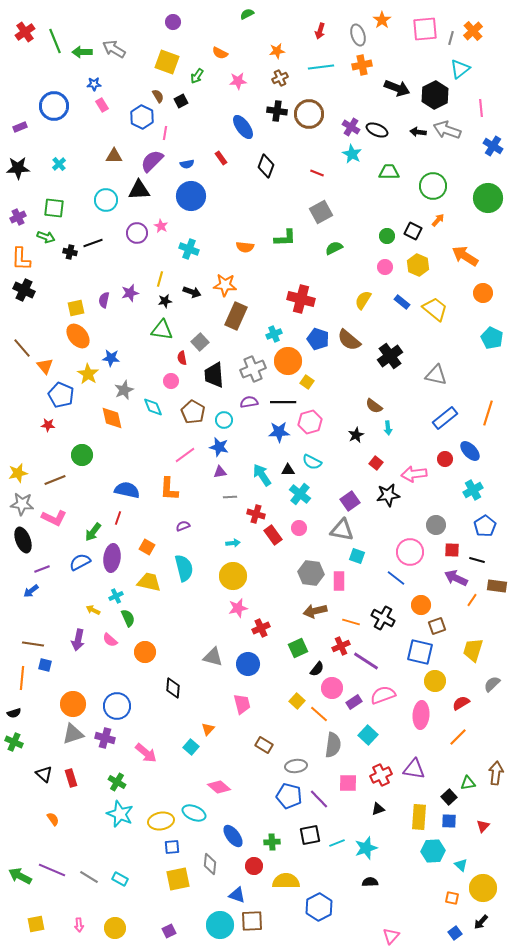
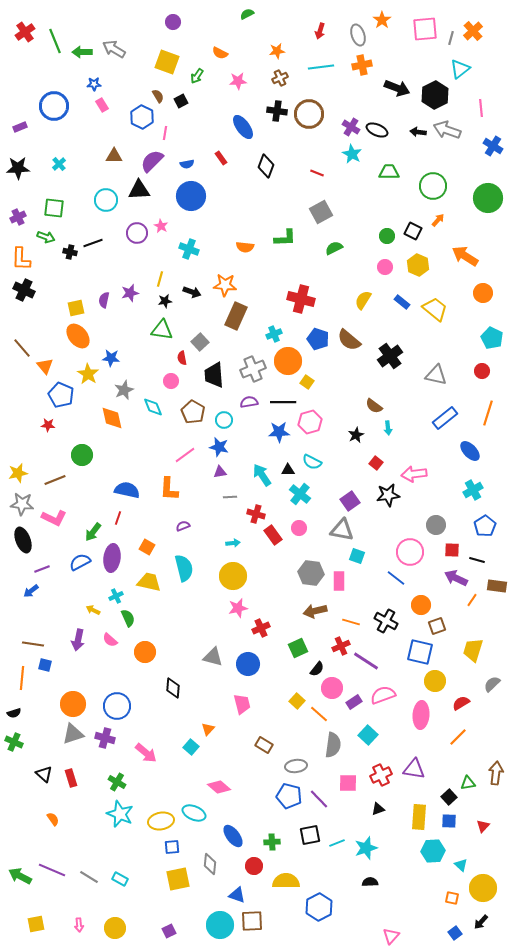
red circle at (445, 459): moved 37 px right, 88 px up
black cross at (383, 618): moved 3 px right, 3 px down
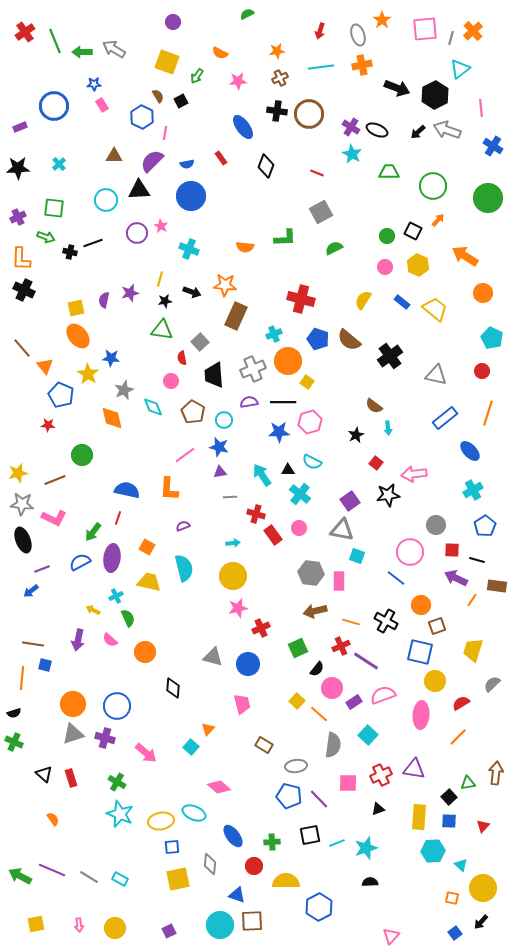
black arrow at (418, 132): rotated 49 degrees counterclockwise
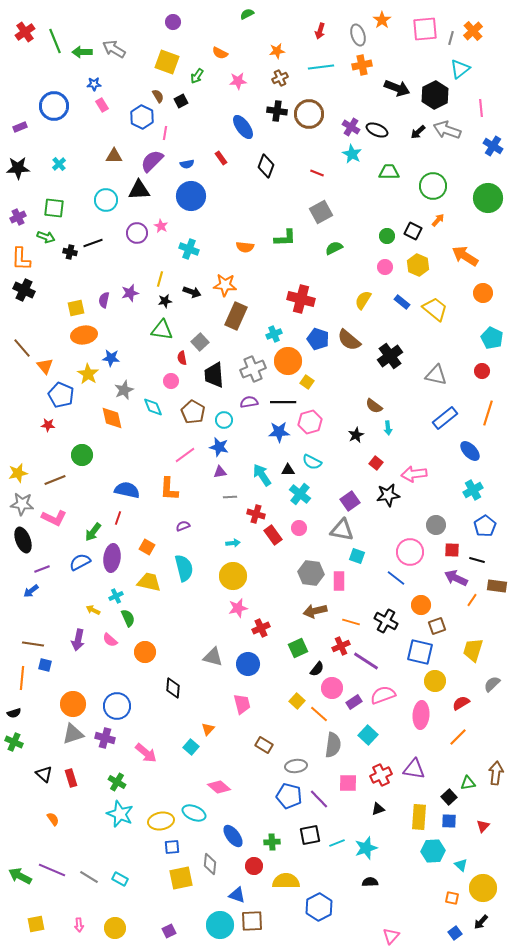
orange ellipse at (78, 336): moved 6 px right, 1 px up; rotated 60 degrees counterclockwise
yellow square at (178, 879): moved 3 px right, 1 px up
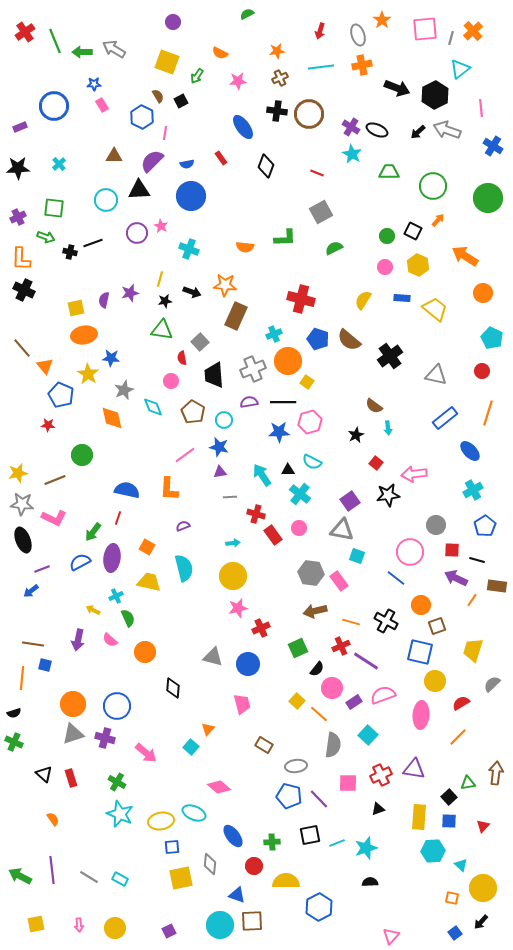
blue rectangle at (402, 302): moved 4 px up; rotated 35 degrees counterclockwise
pink rectangle at (339, 581): rotated 36 degrees counterclockwise
purple line at (52, 870): rotated 60 degrees clockwise
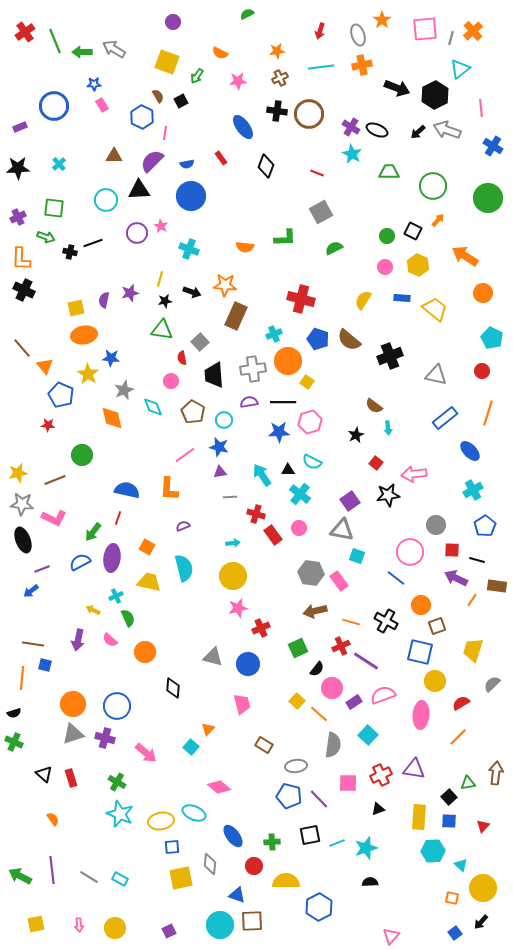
black cross at (390, 356): rotated 15 degrees clockwise
gray cross at (253, 369): rotated 15 degrees clockwise
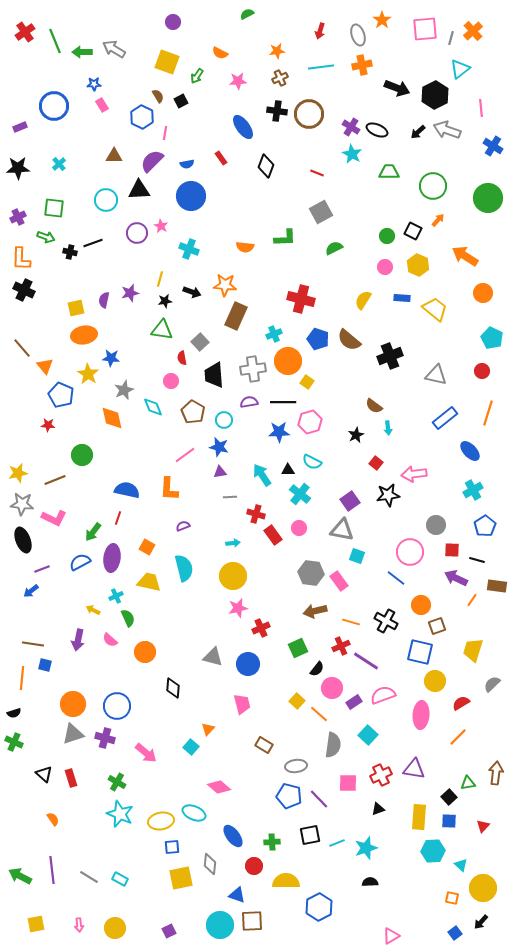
pink triangle at (391, 936): rotated 18 degrees clockwise
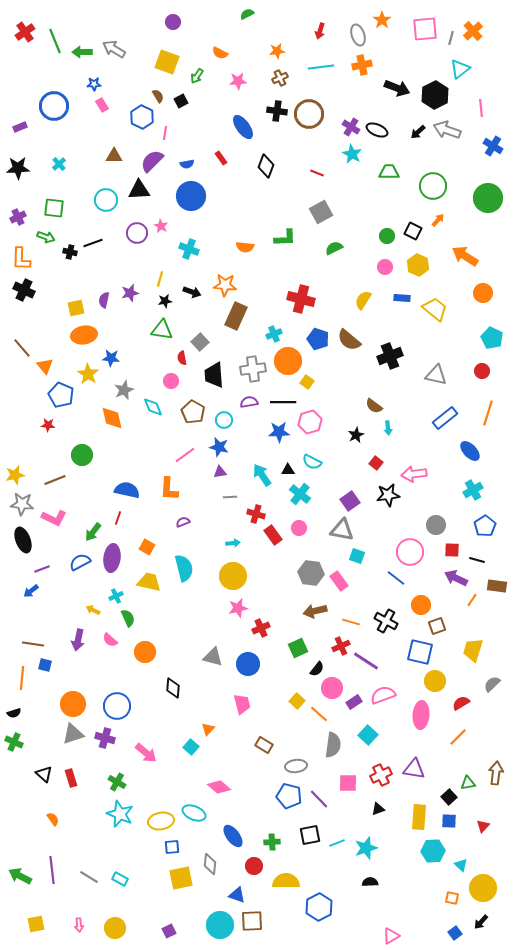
yellow star at (18, 473): moved 3 px left, 2 px down
purple semicircle at (183, 526): moved 4 px up
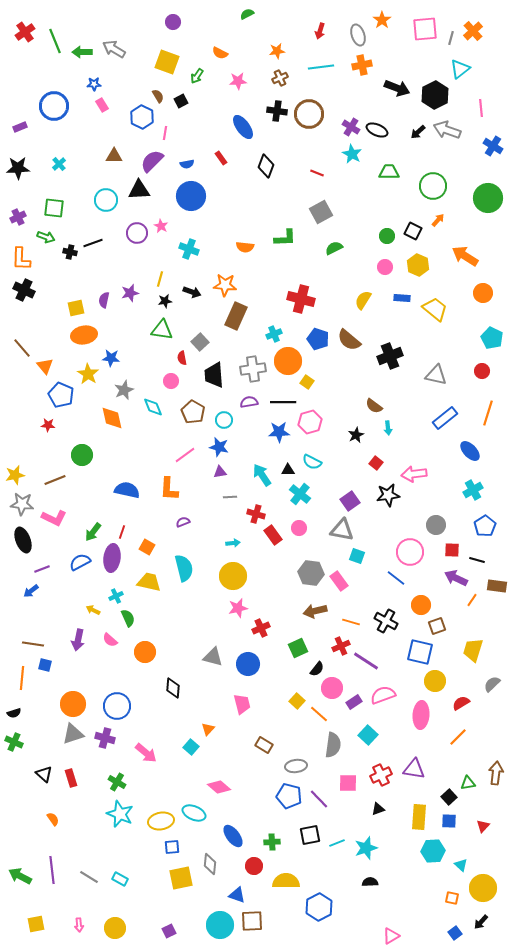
red line at (118, 518): moved 4 px right, 14 px down
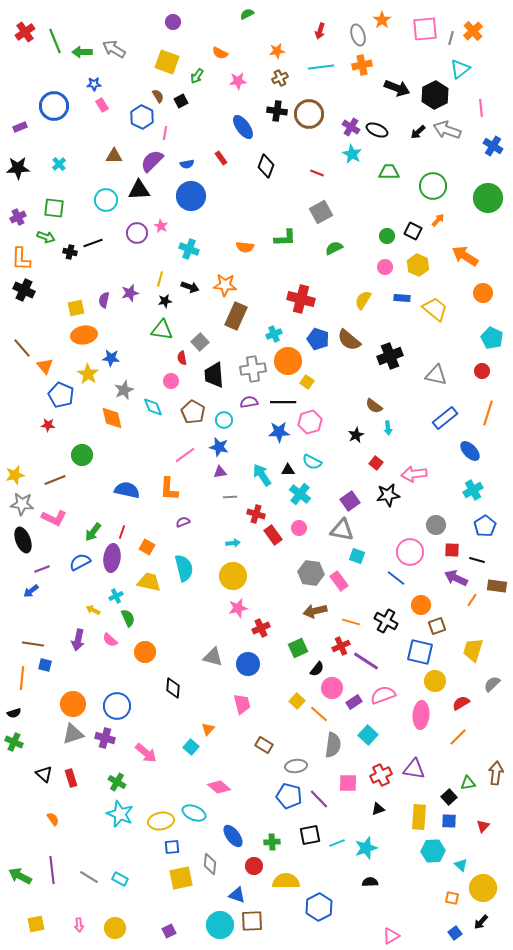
black arrow at (192, 292): moved 2 px left, 5 px up
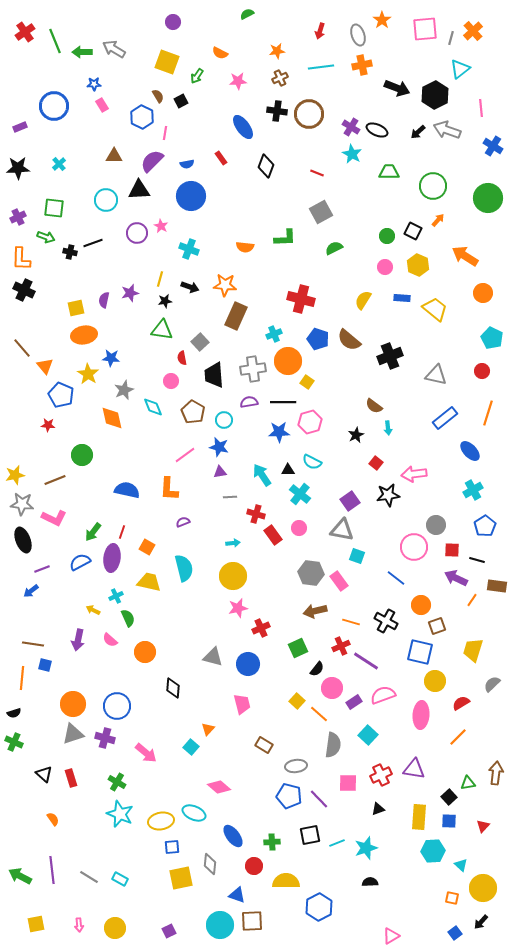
pink circle at (410, 552): moved 4 px right, 5 px up
